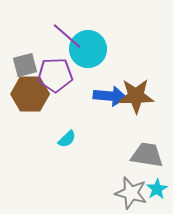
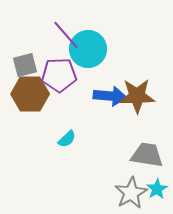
purple line: moved 1 px left, 1 px up; rotated 8 degrees clockwise
purple pentagon: moved 4 px right
brown star: moved 1 px right
gray star: rotated 28 degrees clockwise
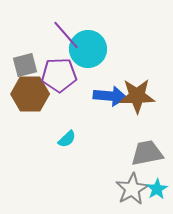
gray trapezoid: moved 2 px up; rotated 20 degrees counterclockwise
gray star: moved 1 px right, 4 px up
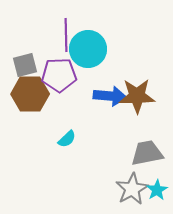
purple line: rotated 40 degrees clockwise
cyan star: moved 1 px down
